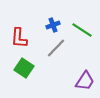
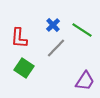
blue cross: rotated 24 degrees counterclockwise
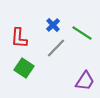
green line: moved 3 px down
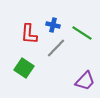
blue cross: rotated 32 degrees counterclockwise
red L-shape: moved 10 px right, 4 px up
purple trapezoid: rotated 10 degrees clockwise
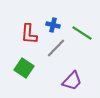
purple trapezoid: moved 13 px left
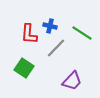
blue cross: moved 3 px left, 1 px down
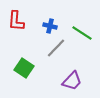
red L-shape: moved 13 px left, 13 px up
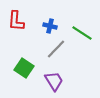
gray line: moved 1 px down
purple trapezoid: moved 18 px left; rotated 75 degrees counterclockwise
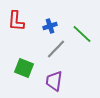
blue cross: rotated 32 degrees counterclockwise
green line: moved 1 px down; rotated 10 degrees clockwise
green square: rotated 12 degrees counterclockwise
purple trapezoid: rotated 140 degrees counterclockwise
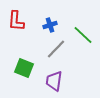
blue cross: moved 1 px up
green line: moved 1 px right, 1 px down
